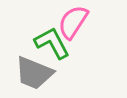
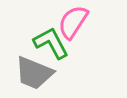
green L-shape: moved 1 px left
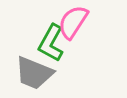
green L-shape: rotated 123 degrees counterclockwise
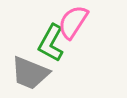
gray trapezoid: moved 4 px left
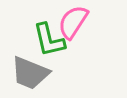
green L-shape: moved 2 px left, 3 px up; rotated 42 degrees counterclockwise
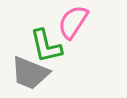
green L-shape: moved 3 px left, 6 px down
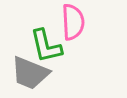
pink semicircle: rotated 144 degrees clockwise
